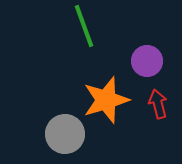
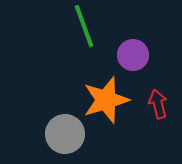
purple circle: moved 14 px left, 6 px up
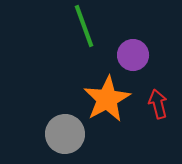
orange star: moved 1 px right, 1 px up; rotated 12 degrees counterclockwise
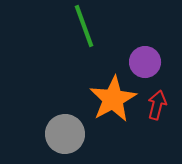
purple circle: moved 12 px right, 7 px down
orange star: moved 6 px right
red arrow: moved 1 px left, 1 px down; rotated 28 degrees clockwise
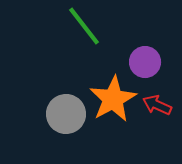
green line: rotated 18 degrees counterclockwise
red arrow: rotated 80 degrees counterclockwise
gray circle: moved 1 px right, 20 px up
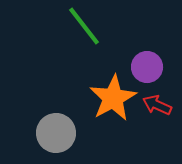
purple circle: moved 2 px right, 5 px down
orange star: moved 1 px up
gray circle: moved 10 px left, 19 px down
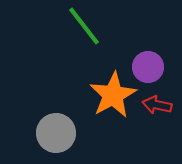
purple circle: moved 1 px right
orange star: moved 3 px up
red arrow: rotated 12 degrees counterclockwise
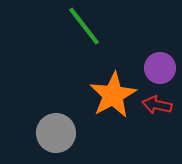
purple circle: moved 12 px right, 1 px down
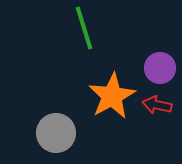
green line: moved 2 px down; rotated 21 degrees clockwise
orange star: moved 1 px left, 1 px down
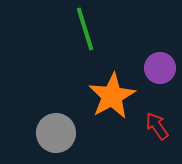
green line: moved 1 px right, 1 px down
red arrow: moved 21 px down; rotated 44 degrees clockwise
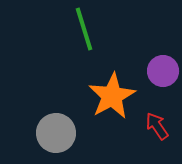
green line: moved 1 px left
purple circle: moved 3 px right, 3 px down
